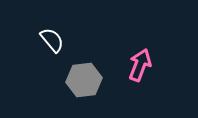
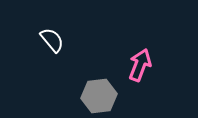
gray hexagon: moved 15 px right, 16 px down
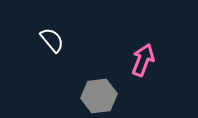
pink arrow: moved 3 px right, 5 px up
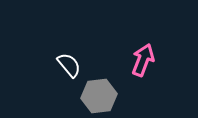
white semicircle: moved 17 px right, 25 px down
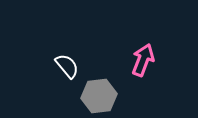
white semicircle: moved 2 px left, 1 px down
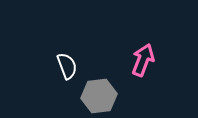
white semicircle: rotated 20 degrees clockwise
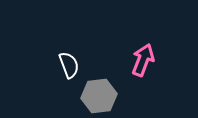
white semicircle: moved 2 px right, 1 px up
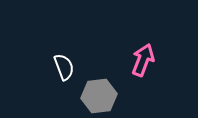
white semicircle: moved 5 px left, 2 px down
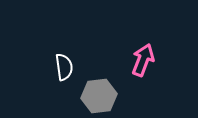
white semicircle: rotated 12 degrees clockwise
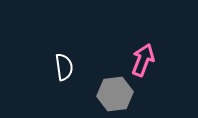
gray hexagon: moved 16 px right, 2 px up
